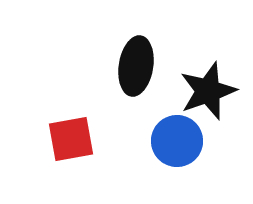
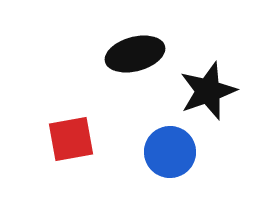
black ellipse: moved 1 px left, 12 px up; rotated 66 degrees clockwise
blue circle: moved 7 px left, 11 px down
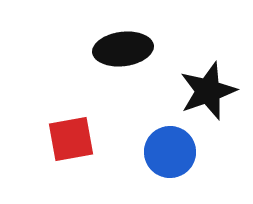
black ellipse: moved 12 px left, 5 px up; rotated 8 degrees clockwise
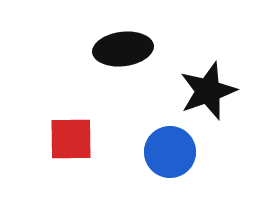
red square: rotated 9 degrees clockwise
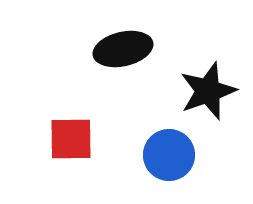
black ellipse: rotated 6 degrees counterclockwise
blue circle: moved 1 px left, 3 px down
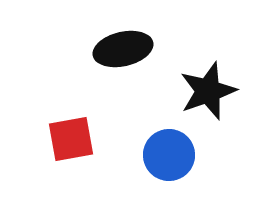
red square: rotated 9 degrees counterclockwise
